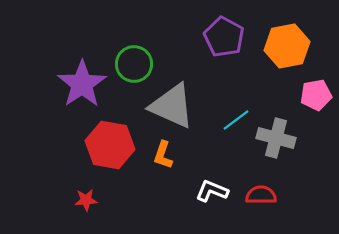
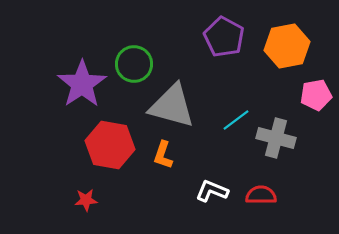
gray triangle: rotated 9 degrees counterclockwise
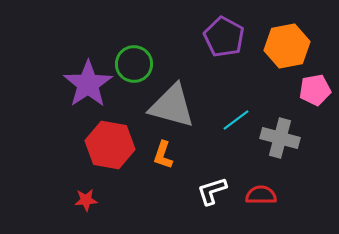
purple star: moved 6 px right
pink pentagon: moved 1 px left, 5 px up
gray cross: moved 4 px right
white L-shape: rotated 40 degrees counterclockwise
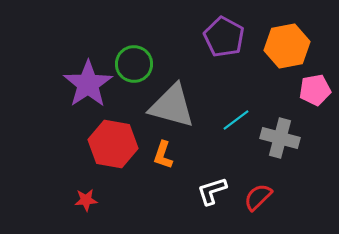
red hexagon: moved 3 px right, 1 px up
red semicircle: moved 3 px left, 2 px down; rotated 44 degrees counterclockwise
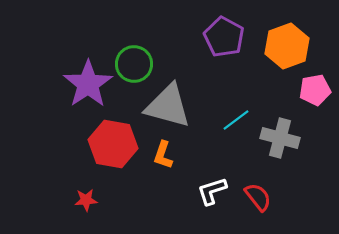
orange hexagon: rotated 9 degrees counterclockwise
gray triangle: moved 4 px left
red semicircle: rotated 96 degrees clockwise
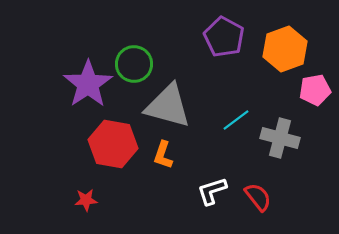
orange hexagon: moved 2 px left, 3 px down
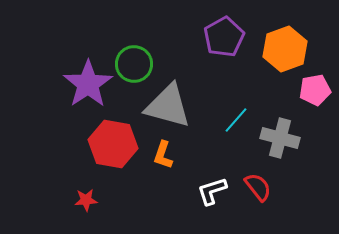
purple pentagon: rotated 15 degrees clockwise
cyan line: rotated 12 degrees counterclockwise
red semicircle: moved 10 px up
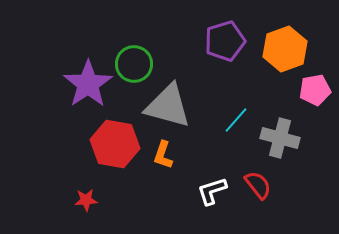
purple pentagon: moved 1 px right, 4 px down; rotated 12 degrees clockwise
red hexagon: moved 2 px right
red semicircle: moved 2 px up
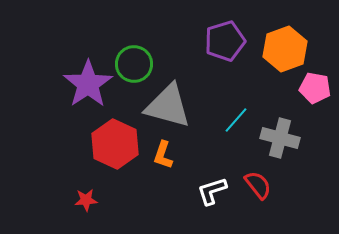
pink pentagon: moved 2 px up; rotated 20 degrees clockwise
red hexagon: rotated 15 degrees clockwise
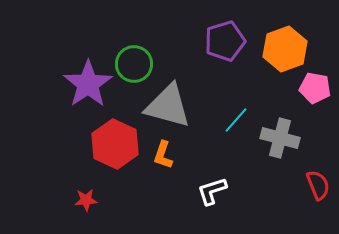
red semicircle: moved 60 px right; rotated 16 degrees clockwise
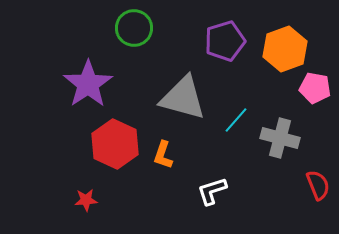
green circle: moved 36 px up
gray triangle: moved 15 px right, 8 px up
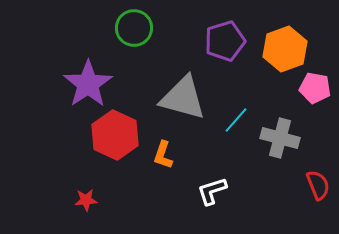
red hexagon: moved 9 px up
